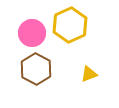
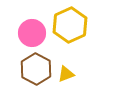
yellow triangle: moved 23 px left
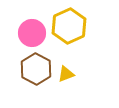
yellow hexagon: moved 1 px left, 1 px down
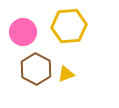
yellow hexagon: rotated 20 degrees clockwise
pink circle: moved 9 px left, 1 px up
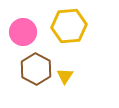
yellow triangle: moved 1 px left, 2 px down; rotated 36 degrees counterclockwise
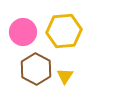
yellow hexagon: moved 5 px left, 5 px down
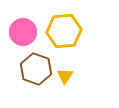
brown hexagon: rotated 8 degrees counterclockwise
